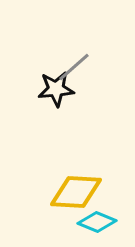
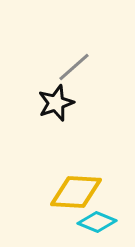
black star: moved 14 px down; rotated 15 degrees counterclockwise
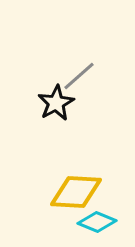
gray line: moved 5 px right, 9 px down
black star: rotated 9 degrees counterclockwise
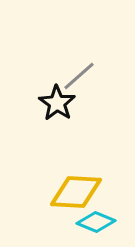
black star: moved 1 px right; rotated 9 degrees counterclockwise
cyan diamond: moved 1 px left
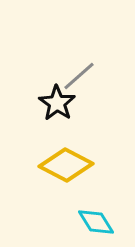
yellow diamond: moved 10 px left, 27 px up; rotated 24 degrees clockwise
cyan diamond: rotated 36 degrees clockwise
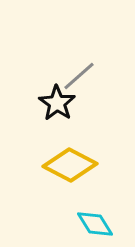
yellow diamond: moved 4 px right
cyan diamond: moved 1 px left, 2 px down
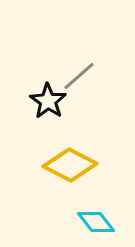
black star: moved 9 px left, 2 px up
cyan diamond: moved 1 px right, 2 px up; rotated 6 degrees counterclockwise
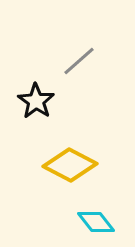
gray line: moved 15 px up
black star: moved 12 px left
